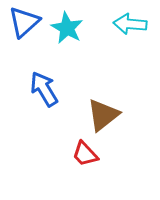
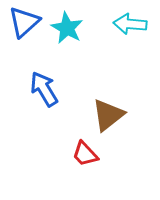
brown triangle: moved 5 px right
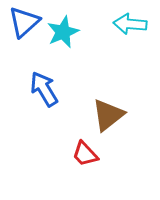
cyan star: moved 4 px left, 4 px down; rotated 20 degrees clockwise
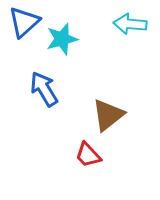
cyan star: moved 1 px left, 7 px down; rotated 8 degrees clockwise
red trapezoid: moved 3 px right, 1 px down
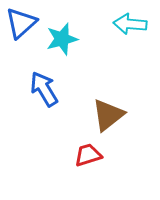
blue triangle: moved 3 px left, 1 px down
red trapezoid: rotated 116 degrees clockwise
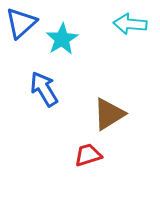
cyan star: rotated 16 degrees counterclockwise
brown triangle: moved 1 px right, 1 px up; rotated 6 degrees clockwise
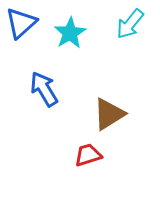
cyan arrow: rotated 56 degrees counterclockwise
cyan star: moved 8 px right, 6 px up
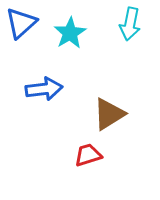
cyan arrow: rotated 28 degrees counterclockwise
blue arrow: rotated 114 degrees clockwise
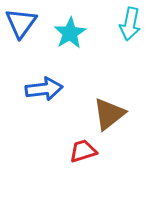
blue triangle: rotated 12 degrees counterclockwise
brown triangle: rotated 6 degrees counterclockwise
red trapezoid: moved 5 px left, 4 px up
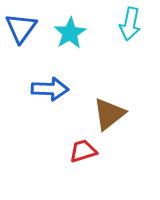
blue triangle: moved 5 px down
blue arrow: moved 6 px right; rotated 9 degrees clockwise
